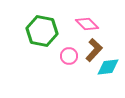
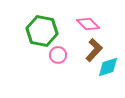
pink diamond: moved 1 px right
pink circle: moved 11 px left, 1 px up
cyan diamond: rotated 10 degrees counterclockwise
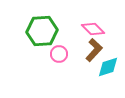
pink diamond: moved 5 px right, 5 px down
green hexagon: rotated 16 degrees counterclockwise
pink circle: moved 1 px right, 1 px up
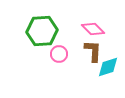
brown L-shape: moved 1 px left, 1 px down; rotated 40 degrees counterclockwise
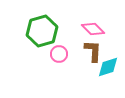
green hexagon: rotated 12 degrees counterclockwise
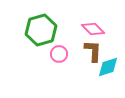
green hexagon: moved 1 px left, 1 px up
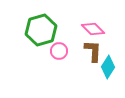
pink circle: moved 3 px up
cyan diamond: rotated 40 degrees counterclockwise
